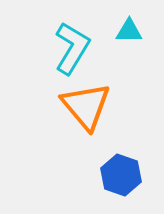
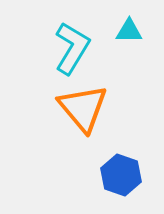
orange triangle: moved 3 px left, 2 px down
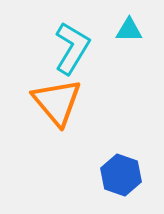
cyan triangle: moved 1 px up
orange triangle: moved 26 px left, 6 px up
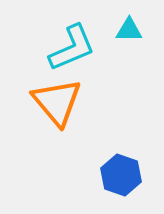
cyan L-shape: rotated 36 degrees clockwise
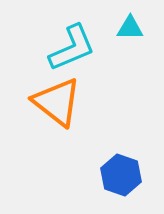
cyan triangle: moved 1 px right, 2 px up
orange triangle: rotated 12 degrees counterclockwise
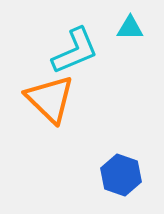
cyan L-shape: moved 3 px right, 3 px down
orange triangle: moved 7 px left, 3 px up; rotated 6 degrees clockwise
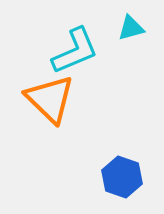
cyan triangle: moved 1 px right; rotated 16 degrees counterclockwise
blue hexagon: moved 1 px right, 2 px down
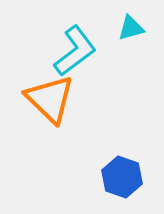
cyan L-shape: rotated 14 degrees counterclockwise
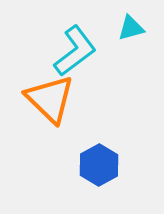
blue hexagon: moved 23 px left, 12 px up; rotated 12 degrees clockwise
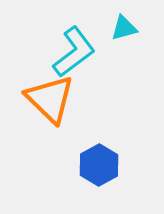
cyan triangle: moved 7 px left
cyan L-shape: moved 1 px left, 1 px down
